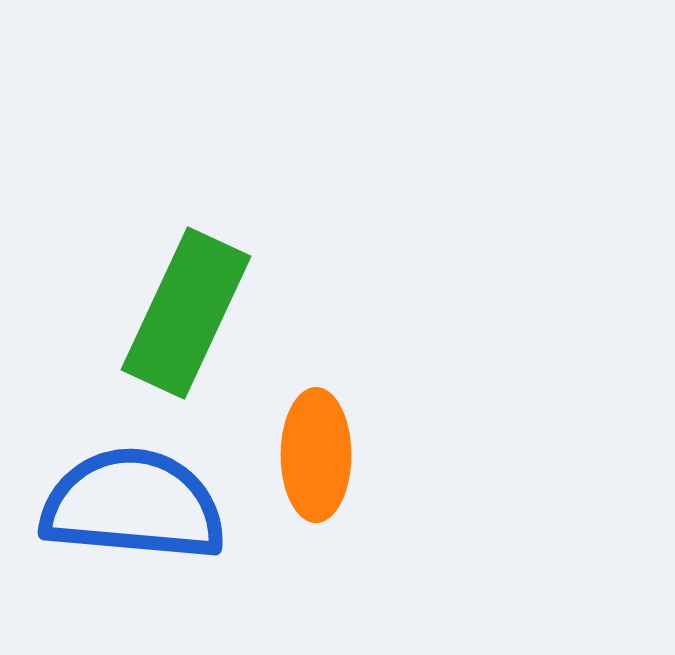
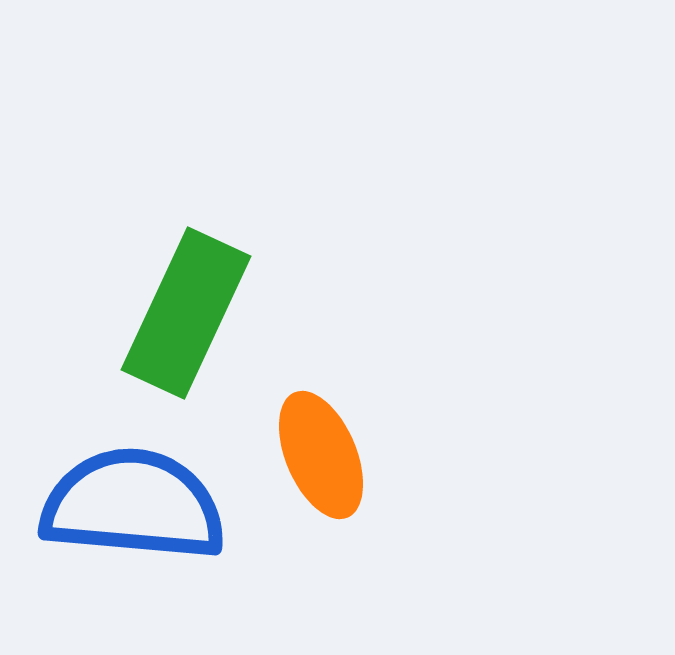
orange ellipse: moved 5 px right; rotated 23 degrees counterclockwise
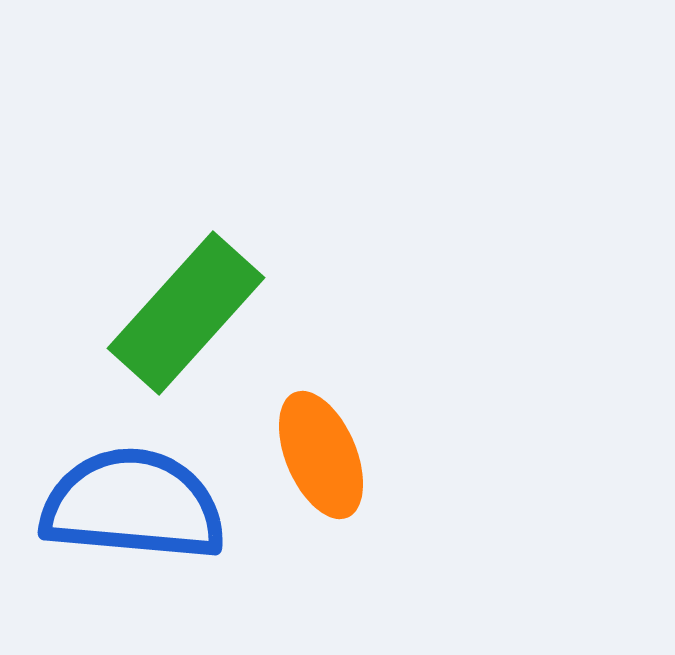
green rectangle: rotated 17 degrees clockwise
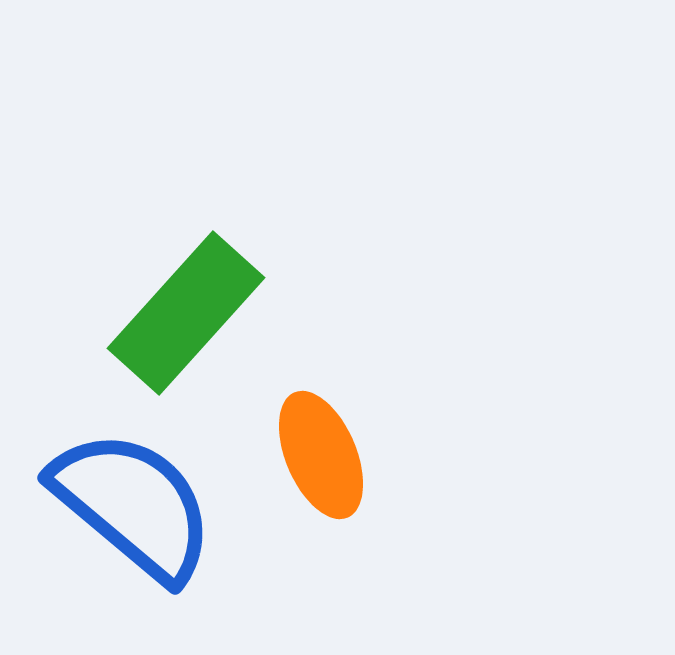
blue semicircle: rotated 35 degrees clockwise
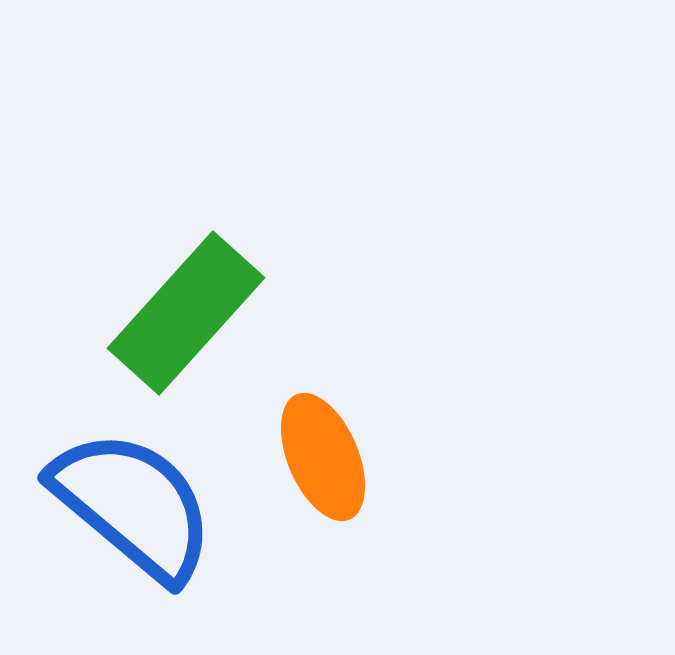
orange ellipse: moved 2 px right, 2 px down
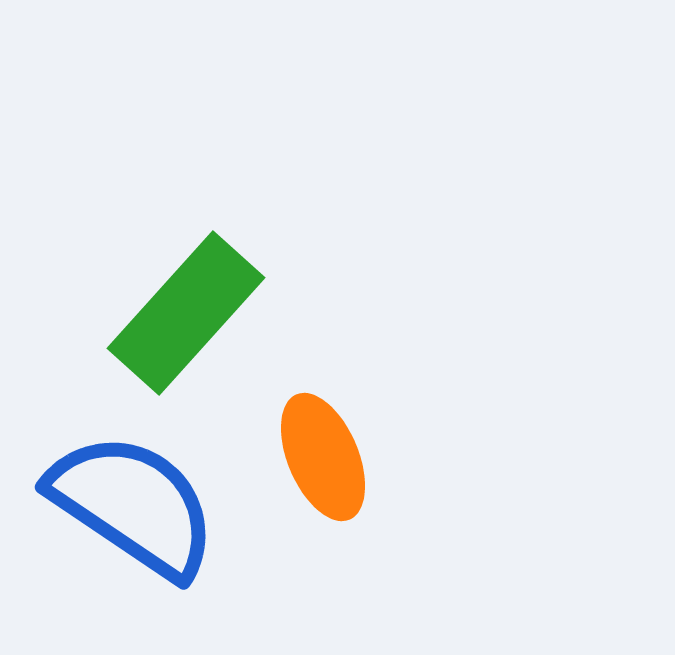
blue semicircle: rotated 6 degrees counterclockwise
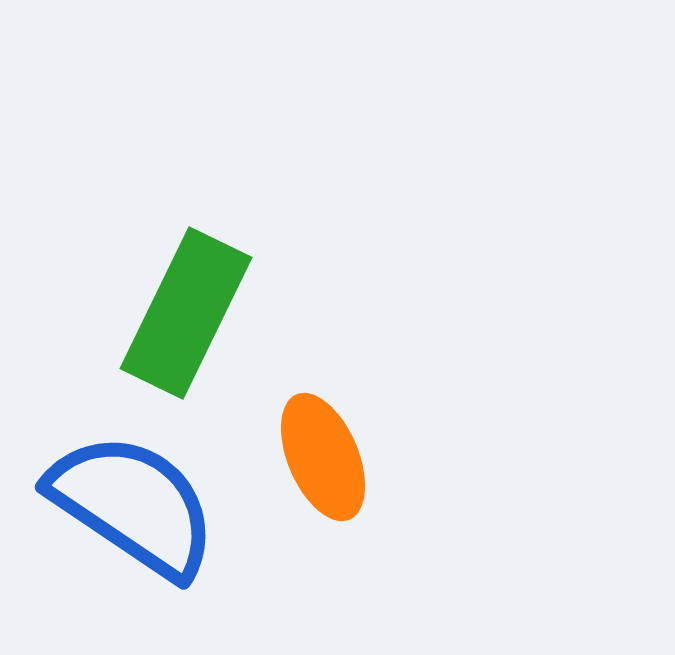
green rectangle: rotated 16 degrees counterclockwise
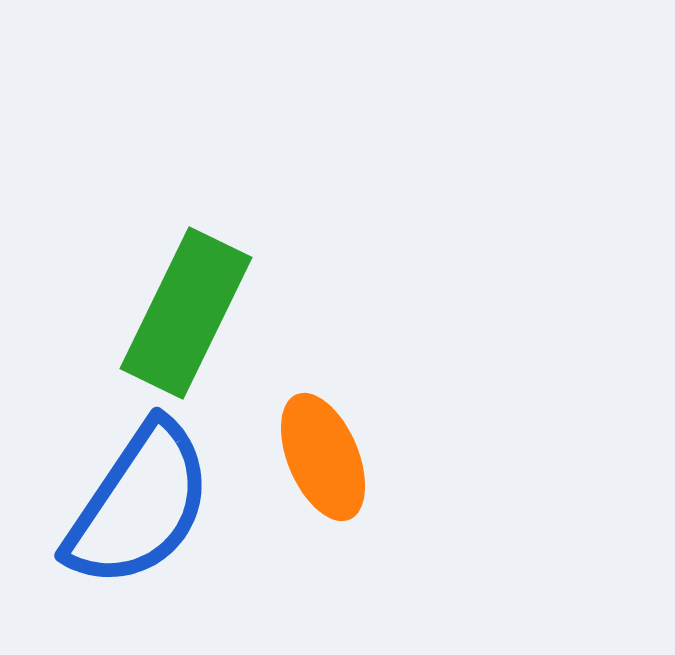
blue semicircle: moved 6 px right; rotated 90 degrees clockwise
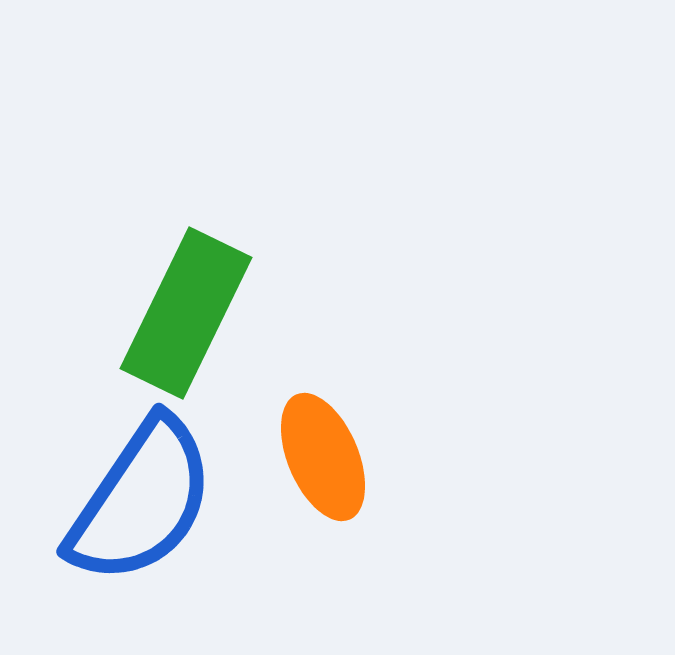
blue semicircle: moved 2 px right, 4 px up
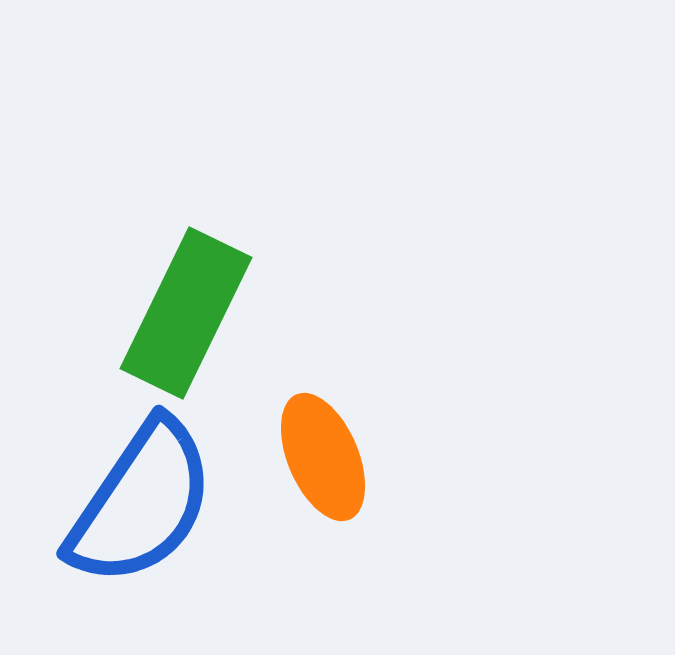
blue semicircle: moved 2 px down
